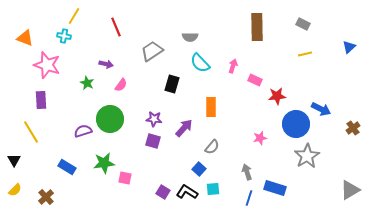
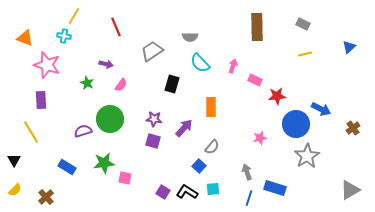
blue square at (199, 169): moved 3 px up
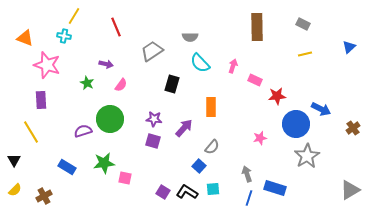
gray arrow at (247, 172): moved 2 px down
brown cross at (46, 197): moved 2 px left, 1 px up; rotated 14 degrees clockwise
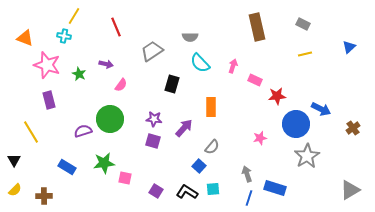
brown rectangle at (257, 27): rotated 12 degrees counterclockwise
green star at (87, 83): moved 8 px left, 9 px up
purple rectangle at (41, 100): moved 8 px right; rotated 12 degrees counterclockwise
purple square at (163, 192): moved 7 px left, 1 px up
brown cross at (44, 196): rotated 28 degrees clockwise
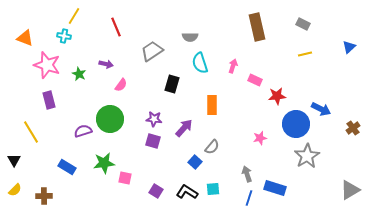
cyan semicircle at (200, 63): rotated 25 degrees clockwise
orange rectangle at (211, 107): moved 1 px right, 2 px up
blue square at (199, 166): moved 4 px left, 4 px up
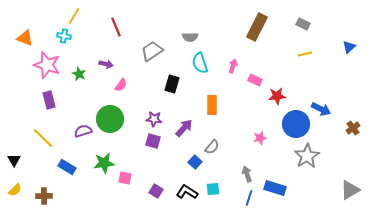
brown rectangle at (257, 27): rotated 40 degrees clockwise
yellow line at (31, 132): moved 12 px right, 6 px down; rotated 15 degrees counterclockwise
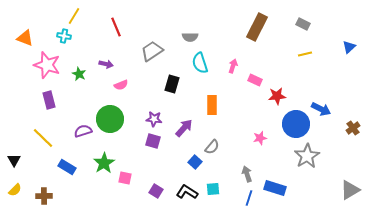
pink semicircle at (121, 85): rotated 32 degrees clockwise
green star at (104, 163): rotated 25 degrees counterclockwise
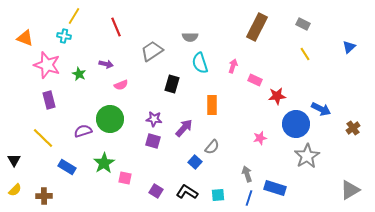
yellow line at (305, 54): rotated 72 degrees clockwise
cyan square at (213, 189): moved 5 px right, 6 px down
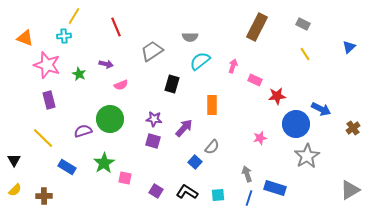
cyan cross at (64, 36): rotated 16 degrees counterclockwise
cyan semicircle at (200, 63): moved 2 px up; rotated 70 degrees clockwise
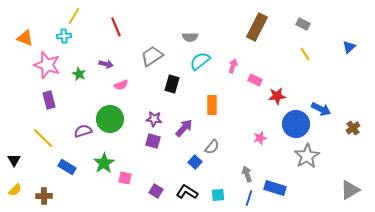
gray trapezoid at (152, 51): moved 5 px down
